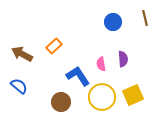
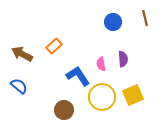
brown circle: moved 3 px right, 8 px down
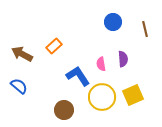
brown line: moved 11 px down
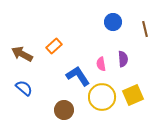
blue semicircle: moved 5 px right, 2 px down
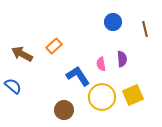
purple semicircle: moved 1 px left
blue semicircle: moved 11 px left, 2 px up
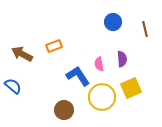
orange rectangle: rotated 21 degrees clockwise
pink semicircle: moved 2 px left
yellow square: moved 2 px left, 7 px up
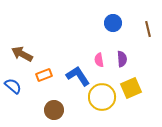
blue circle: moved 1 px down
brown line: moved 3 px right
orange rectangle: moved 10 px left, 29 px down
pink semicircle: moved 4 px up
brown circle: moved 10 px left
